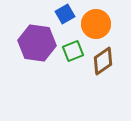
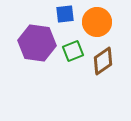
blue square: rotated 24 degrees clockwise
orange circle: moved 1 px right, 2 px up
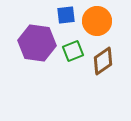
blue square: moved 1 px right, 1 px down
orange circle: moved 1 px up
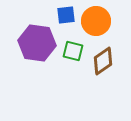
orange circle: moved 1 px left
green square: rotated 35 degrees clockwise
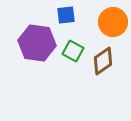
orange circle: moved 17 px right, 1 px down
green square: rotated 15 degrees clockwise
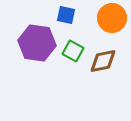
blue square: rotated 18 degrees clockwise
orange circle: moved 1 px left, 4 px up
brown diamond: rotated 24 degrees clockwise
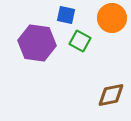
green square: moved 7 px right, 10 px up
brown diamond: moved 8 px right, 34 px down
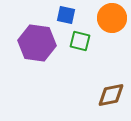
green square: rotated 15 degrees counterclockwise
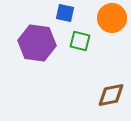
blue square: moved 1 px left, 2 px up
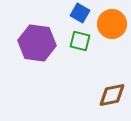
blue square: moved 15 px right; rotated 18 degrees clockwise
orange circle: moved 6 px down
brown diamond: moved 1 px right
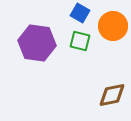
orange circle: moved 1 px right, 2 px down
